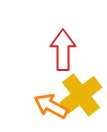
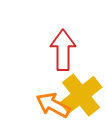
orange arrow: moved 2 px right, 1 px up
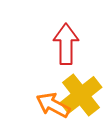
red arrow: moved 3 px right, 6 px up
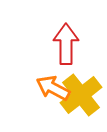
orange arrow: moved 17 px up
